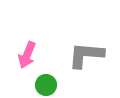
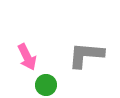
pink arrow: moved 2 px down; rotated 48 degrees counterclockwise
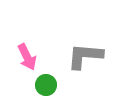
gray L-shape: moved 1 px left, 1 px down
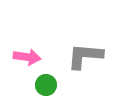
pink arrow: rotated 56 degrees counterclockwise
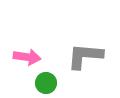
green circle: moved 2 px up
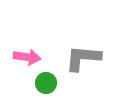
gray L-shape: moved 2 px left, 2 px down
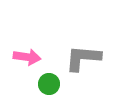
green circle: moved 3 px right, 1 px down
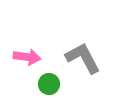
gray L-shape: rotated 57 degrees clockwise
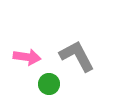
gray L-shape: moved 6 px left, 2 px up
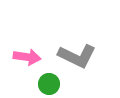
gray L-shape: rotated 144 degrees clockwise
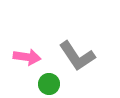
gray L-shape: rotated 30 degrees clockwise
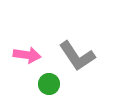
pink arrow: moved 2 px up
